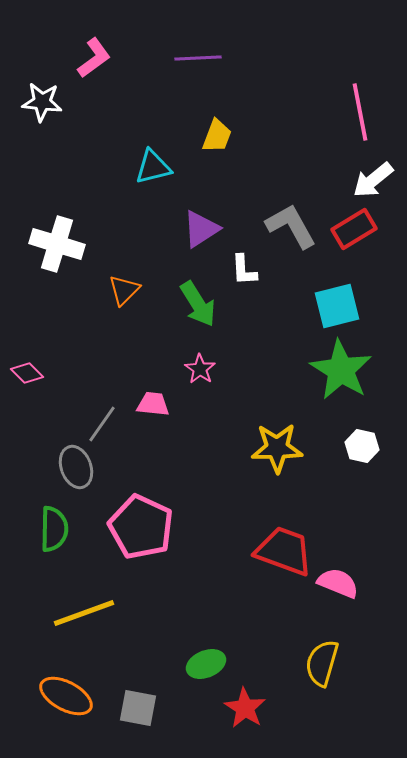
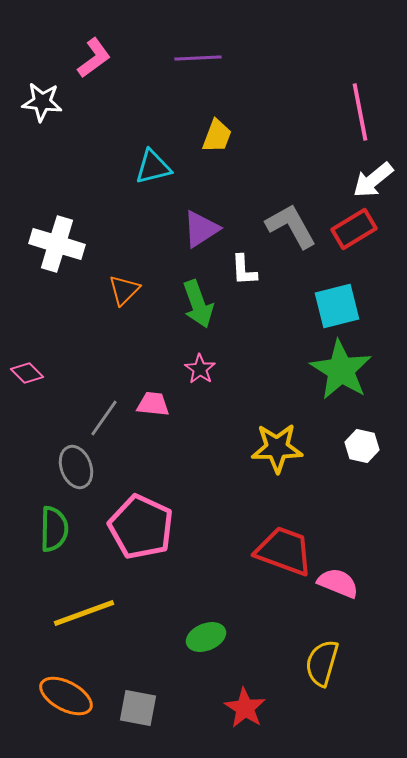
green arrow: rotated 12 degrees clockwise
gray line: moved 2 px right, 6 px up
green ellipse: moved 27 px up
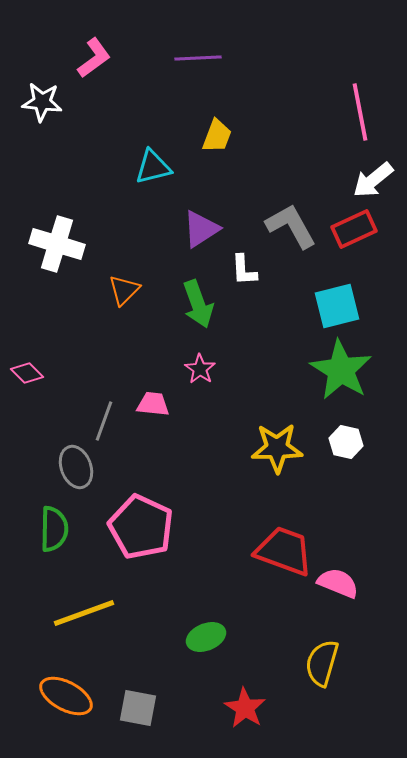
red rectangle: rotated 6 degrees clockwise
gray line: moved 3 px down; rotated 15 degrees counterclockwise
white hexagon: moved 16 px left, 4 px up
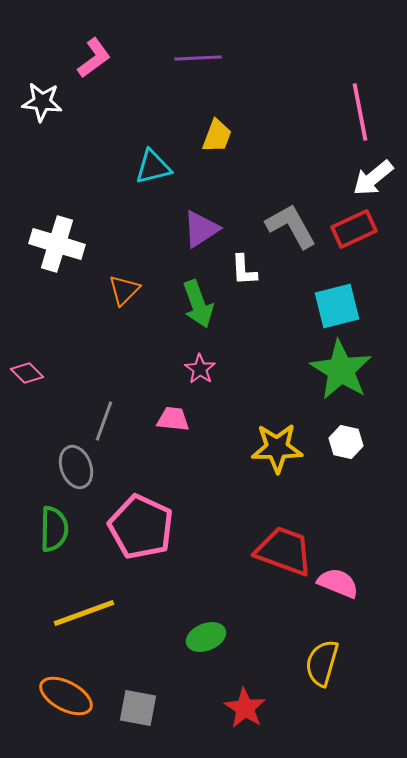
white arrow: moved 2 px up
pink trapezoid: moved 20 px right, 15 px down
